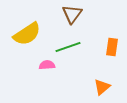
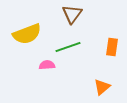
yellow semicircle: rotated 12 degrees clockwise
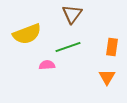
orange triangle: moved 5 px right, 10 px up; rotated 18 degrees counterclockwise
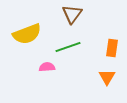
orange rectangle: moved 1 px down
pink semicircle: moved 2 px down
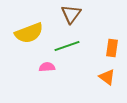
brown triangle: moved 1 px left
yellow semicircle: moved 2 px right, 1 px up
green line: moved 1 px left, 1 px up
orange triangle: rotated 24 degrees counterclockwise
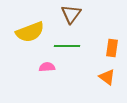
yellow semicircle: moved 1 px right, 1 px up
green line: rotated 20 degrees clockwise
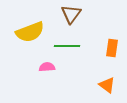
orange triangle: moved 8 px down
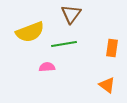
green line: moved 3 px left, 2 px up; rotated 10 degrees counterclockwise
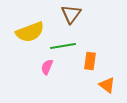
green line: moved 1 px left, 2 px down
orange rectangle: moved 22 px left, 13 px down
pink semicircle: rotated 63 degrees counterclockwise
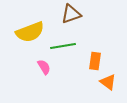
brown triangle: rotated 35 degrees clockwise
orange rectangle: moved 5 px right
pink semicircle: moved 3 px left; rotated 126 degrees clockwise
orange triangle: moved 1 px right, 3 px up
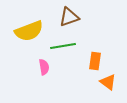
brown triangle: moved 2 px left, 3 px down
yellow semicircle: moved 1 px left, 1 px up
pink semicircle: rotated 21 degrees clockwise
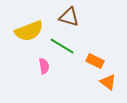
brown triangle: rotated 35 degrees clockwise
green line: moved 1 px left; rotated 40 degrees clockwise
orange rectangle: rotated 72 degrees counterclockwise
pink semicircle: moved 1 px up
